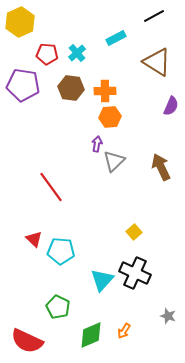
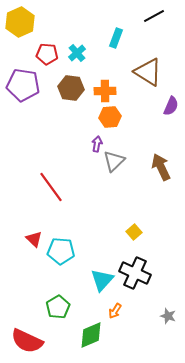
cyan rectangle: rotated 42 degrees counterclockwise
brown triangle: moved 9 px left, 10 px down
green pentagon: rotated 15 degrees clockwise
orange arrow: moved 9 px left, 20 px up
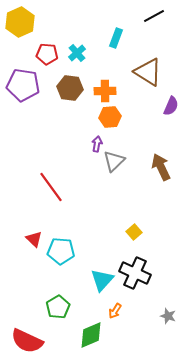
brown hexagon: moved 1 px left
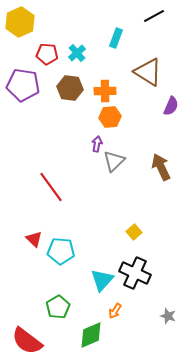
red semicircle: rotated 12 degrees clockwise
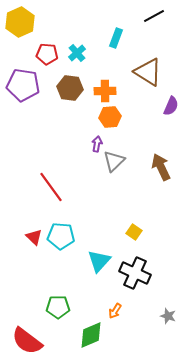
yellow square: rotated 14 degrees counterclockwise
red triangle: moved 2 px up
cyan pentagon: moved 15 px up
cyan triangle: moved 3 px left, 19 px up
green pentagon: rotated 30 degrees clockwise
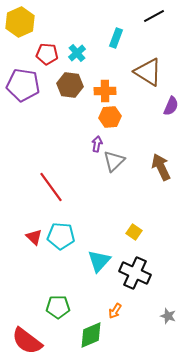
brown hexagon: moved 3 px up
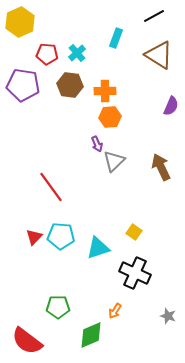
brown triangle: moved 11 px right, 17 px up
purple arrow: rotated 147 degrees clockwise
red triangle: rotated 30 degrees clockwise
cyan triangle: moved 1 px left, 13 px up; rotated 30 degrees clockwise
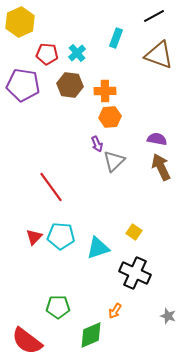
brown triangle: rotated 12 degrees counterclockwise
purple semicircle: moved 14 px left, 33 px down; rotated 102 degrees counterclockwise
